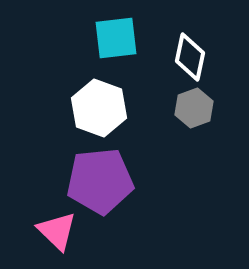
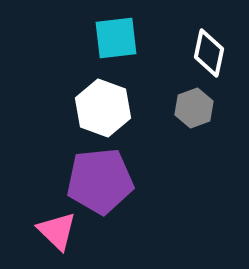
white diamond: moved 19 px right, 4 px up
white hexagon: moved 4 px right
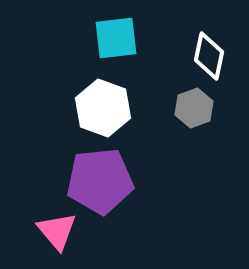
white diamond: moved 3 px down
pink triangle: rotated 6 degrees clockwise
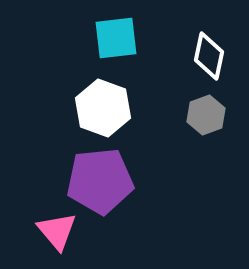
gray hexagon: moved 12 px right, 7 px down
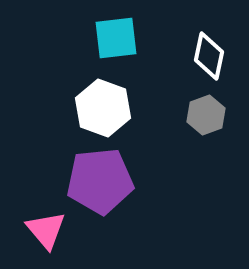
pink triangle: moved 11 px left, 1 px up
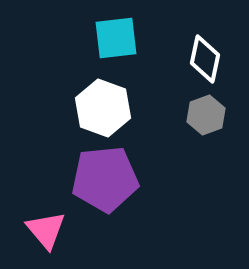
white diamond: moved 4 px left, 3 px down
purple pentagon: moved 5 px right, 2 px up
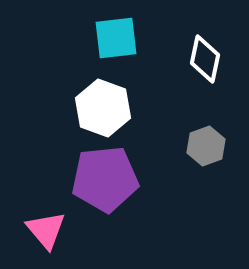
gray hexagon: moved 31 px down
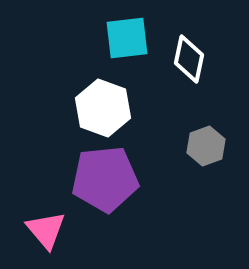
cyan square: moved 11 px right
white diamond: moved 16 px left
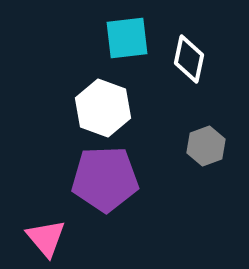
purple pentagon: rotated 4 degrees clockwise
pink triangle: moved 8 px down
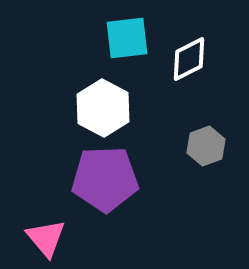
white diamond: rotated 51 degrees clockwise
white hexagon: rotated 8 degrees clockwise
